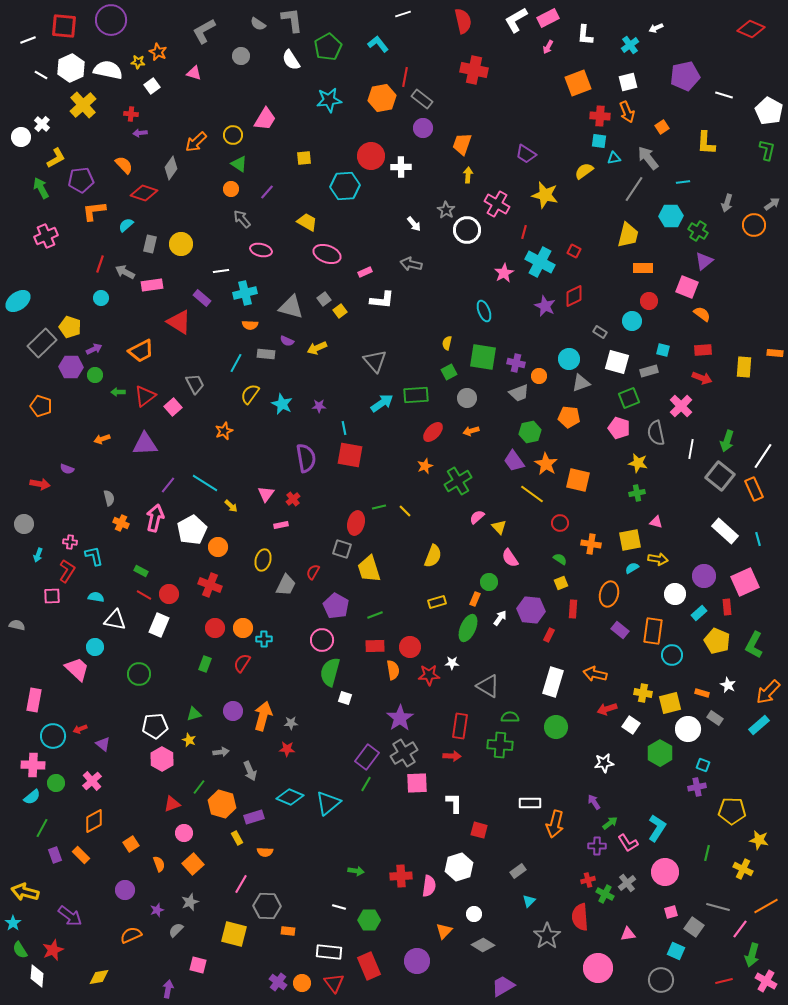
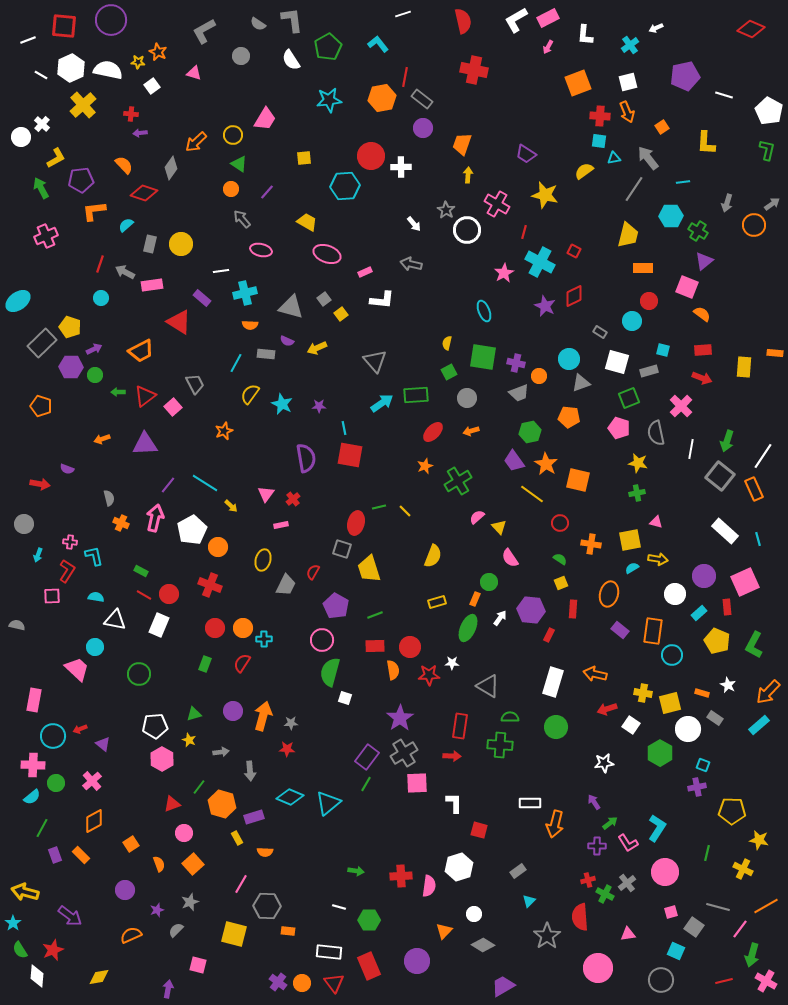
yellow square at (340, 311): moved 1 px right, 3 px down
gray arrow at (250, 771): rotated 18 degrees clockwise
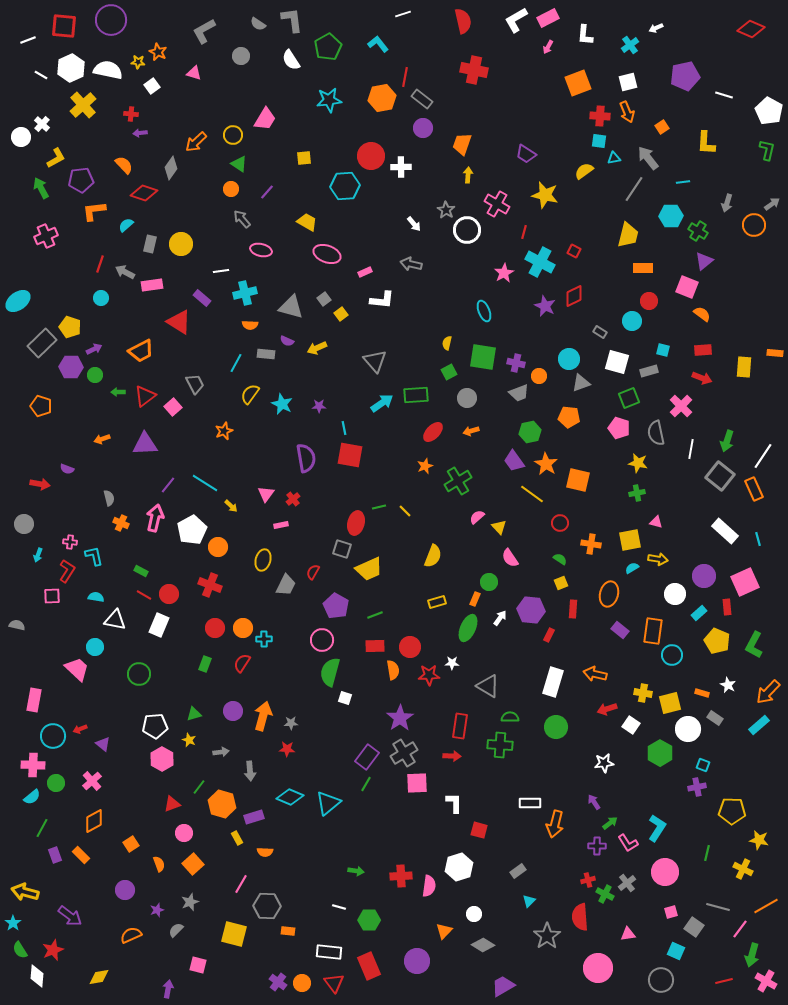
yellow trapezoid at (369, 569): rotated 96 degrees counterclockwise
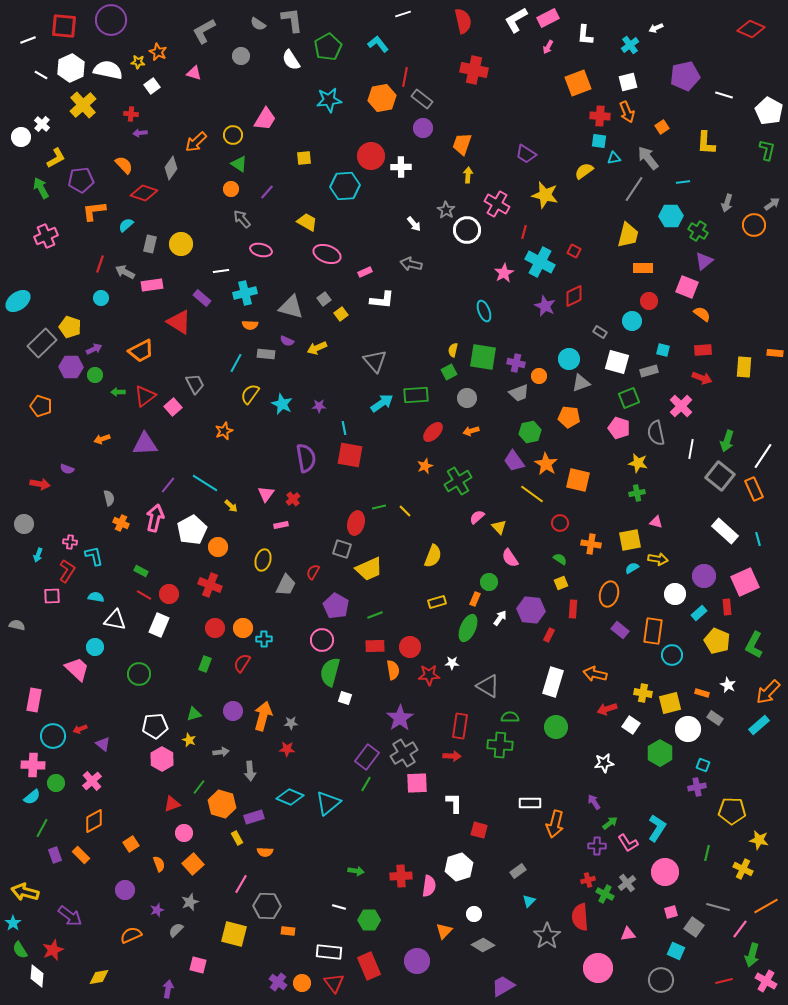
yellow semicircle at (447, 343): moved 6 px right, 7 px down
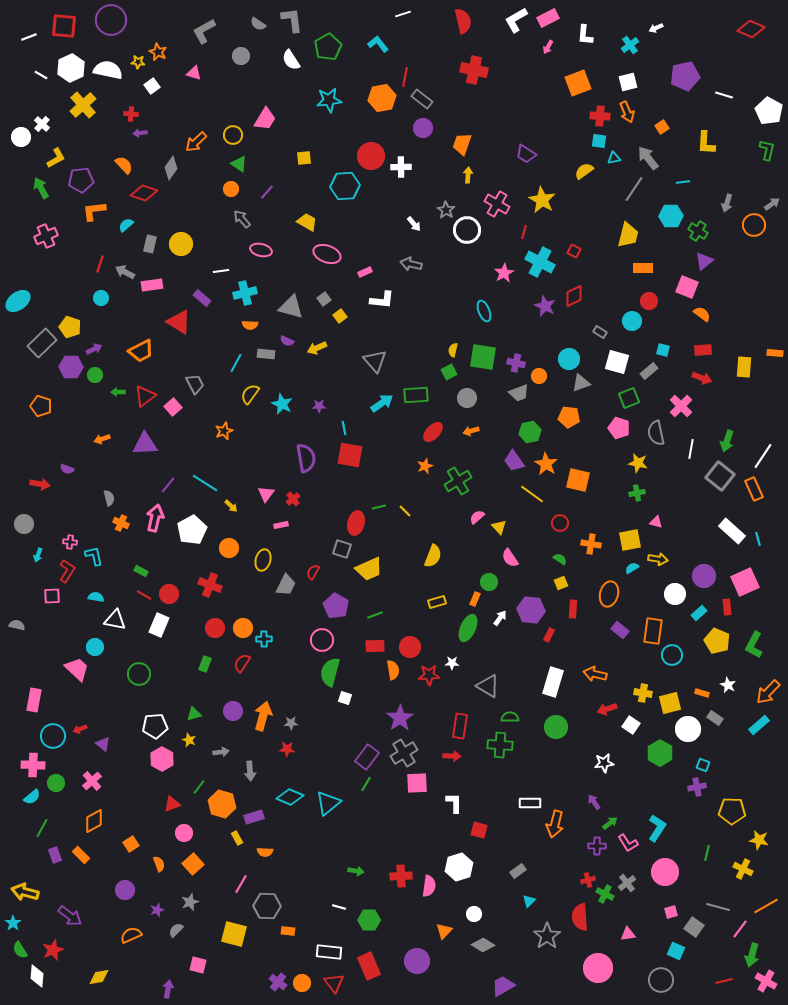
white line at (28, 40): moved 1 px right, 3 px up
yellow star at (545, 195): moved 3 px left, 5 px down; rotated 16 degrees clockwise
yellow square at (341, 314): moved 1 px left, 2 px down
gray rectangle at (649, 371): rotated 24 degrees counterclockwise
white rectangle at (725, 531): moved 7 px right
orange circle at (218, 547): moved 11 px right, 1 px down
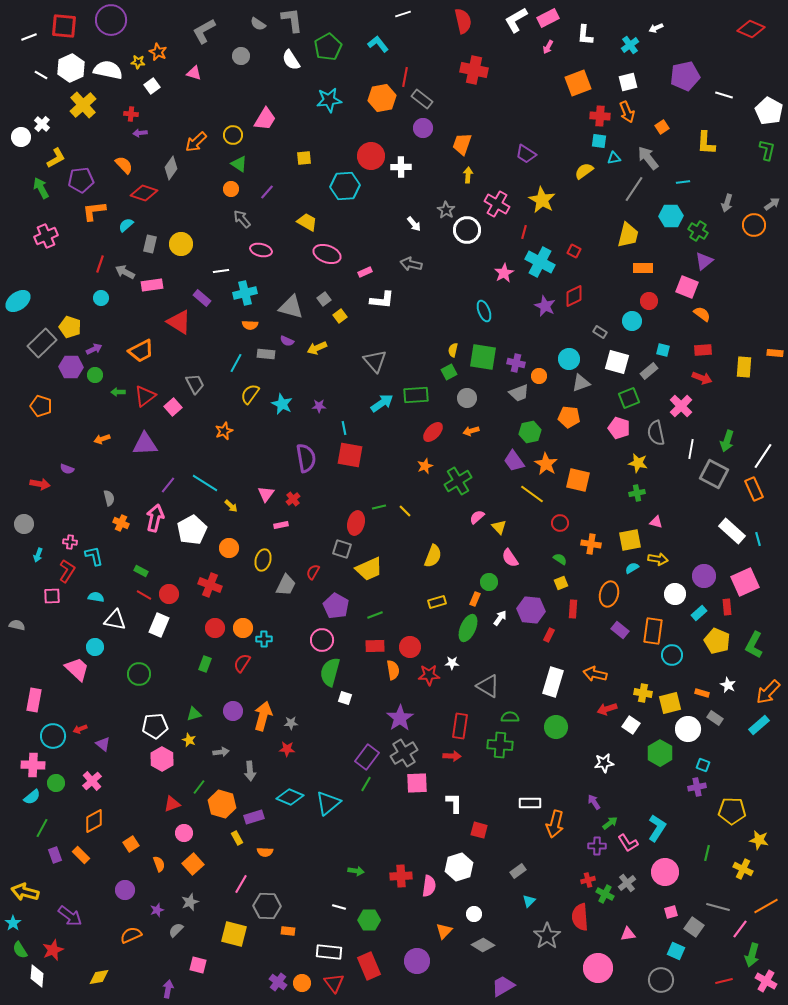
gray square at (720, 476): moved 6 px left, 2 px up; rotated 12 degrees counterclockwise
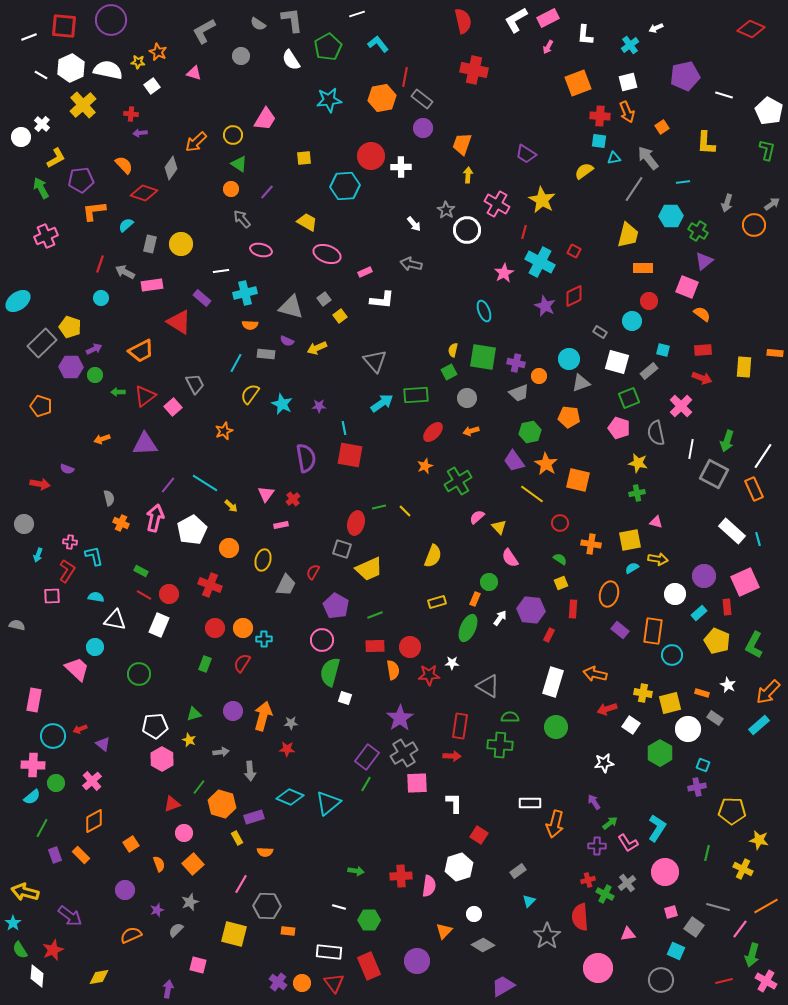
white line at (403, 14): moved 46 px left
red square at (479, 830): moved 5 px down; rotated 18 degrees clockwise
